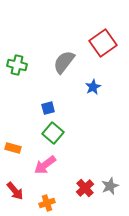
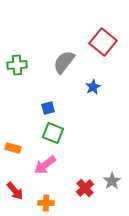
red square: moved 1 px up; rotated 16 degrees counterclockwise
green cross: rotated 18 degrees counterclockwise
green square: rotated 20 degrees counterclockwise
gray star: moved 2 px right, 5 px up; rotated 12 degrees counterclockwise
orange cross: moved 1 px left; rotated 21 degrees clockwise
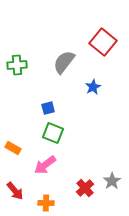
orange rectangle: rotated 14 degrees clockwise
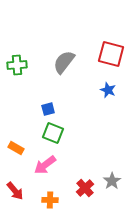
red square: moved 8 px right, 12 px down; rotated 24 degrees counterclockwise
blue star: moved 15 px right, 3 px down; rotated 21 degrees counterclockwise
blue square: moved 1 px down
orange rectangle: moved 3 px right
orange cross: moved 4 px right, 3 px up
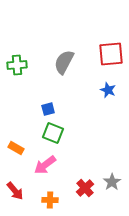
red square: rotated 20 degrees counterclockwise
gray semicircle: rotated 10 degrees counterclockwise
gray star: moved 1 px down
